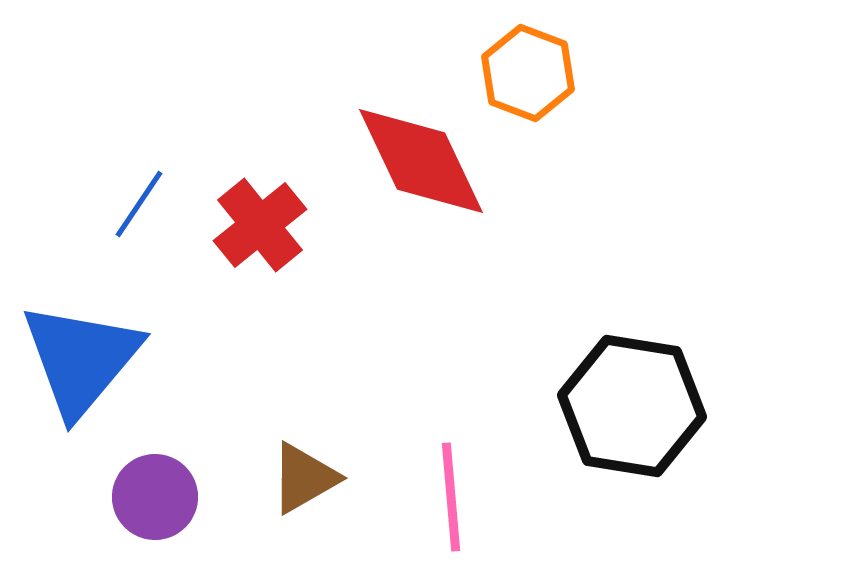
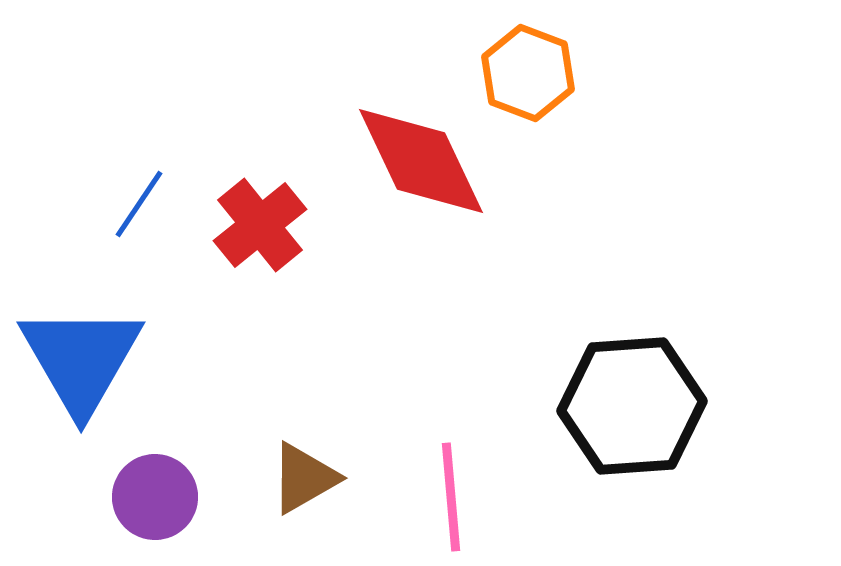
blue triangle: rotated 10 degrees counterclockwise
black hexagon: rotated 13 degrees counterclockwise
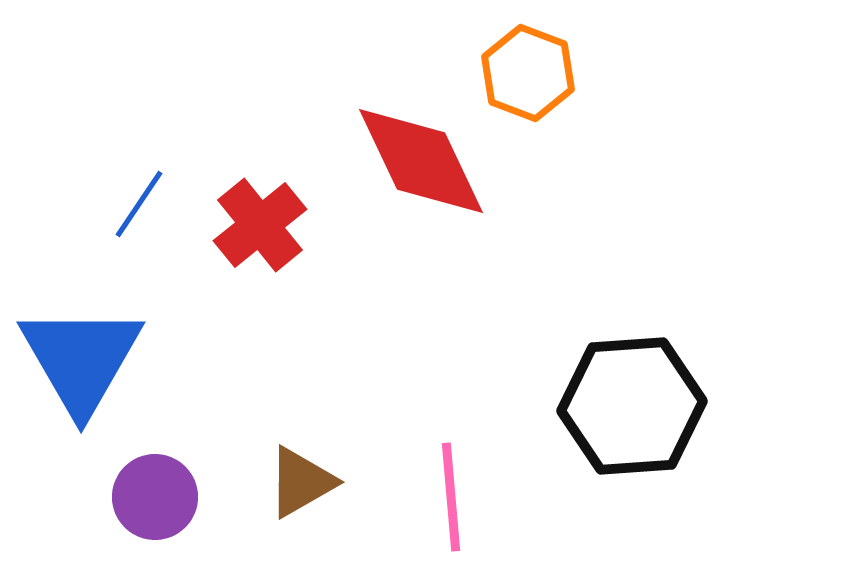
brown triangle: moved 3 px left, 4 px down
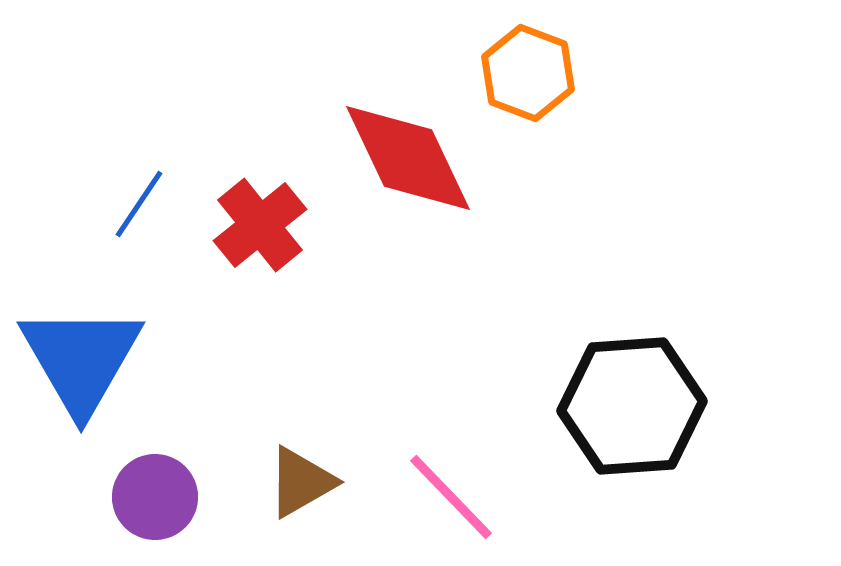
red diamond: moved 13 px left, 3 px up
pink line: rotated 39 degrees counterclockwise
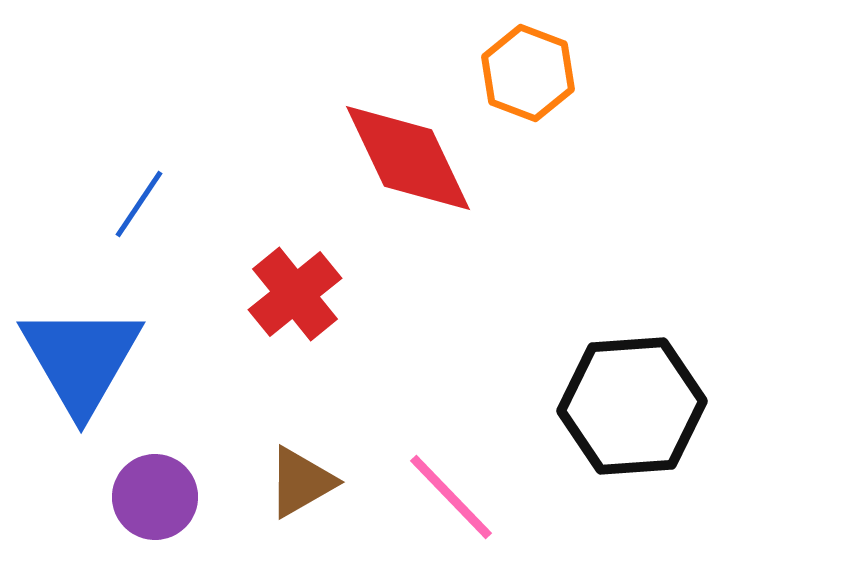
red cross: moved 35 px right, 69 px down
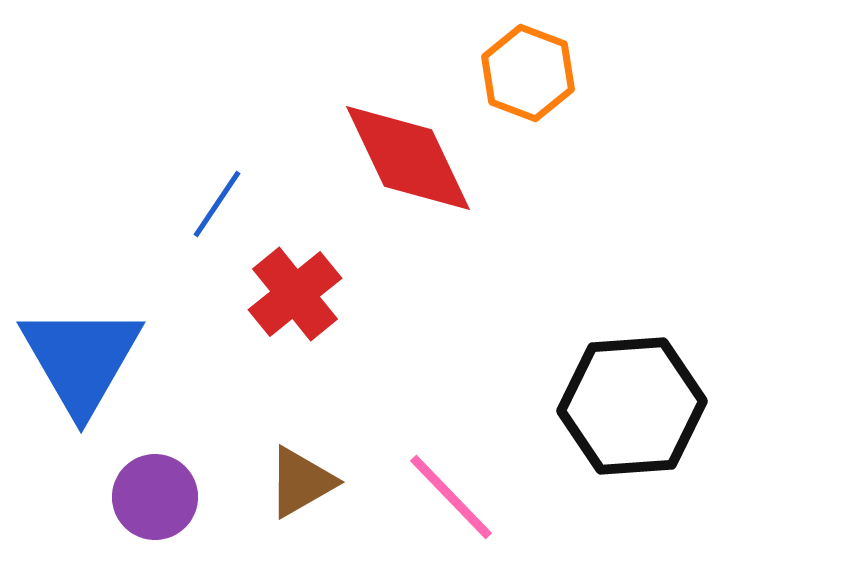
blue line: moved 78 px right
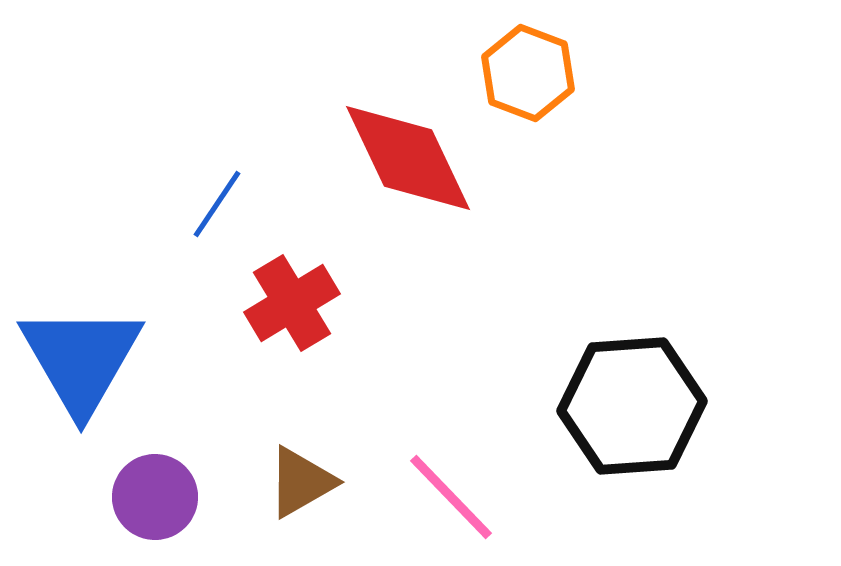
red cross: moved 3 px left, 9 px down; rotated 8 degrees clockwise
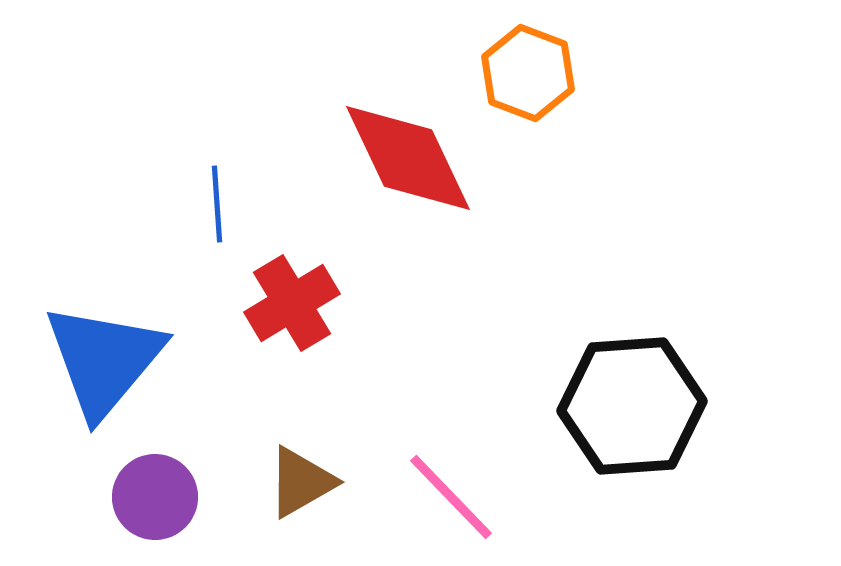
blue line: rotated 38 degrees counterclockwise
blue triangle: moved 23 px right, 1 px down; rotated 10 degrees clockwise
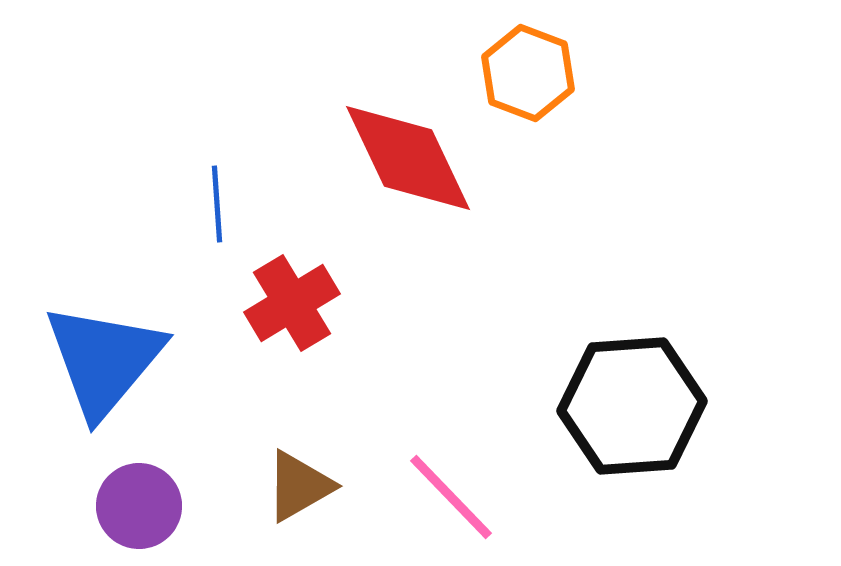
brown triangle: moved 2 px left, 4 px down
purple circle: moved 16 px left, 9 px down
